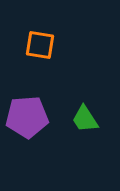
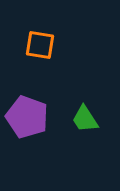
purple pentagon: rotated 24 degrees clockwise
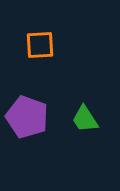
orange square: rotated 12 degrees counterclockwise
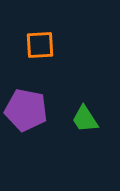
purple pentagon: moved 1 px left, 7 px up; rotated 9 degrees counterclockwise
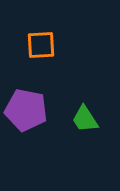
orange square: moved 1 px right
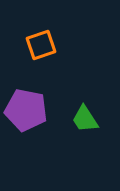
orange square: rotated 16 degrees counterclockwise
